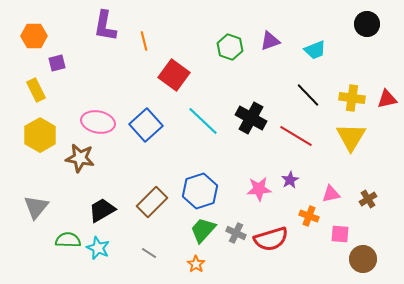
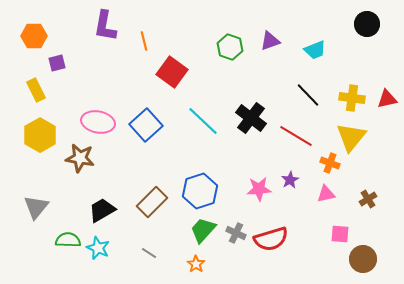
red square: moved 2 px left, 3 px up
black cross: rotated 8 degrees clockwise
yellow triangle: rotated 8 degrees clockwise
pink triangle: moved 5 px left
orange cross: moved 21 px right, 53 px up
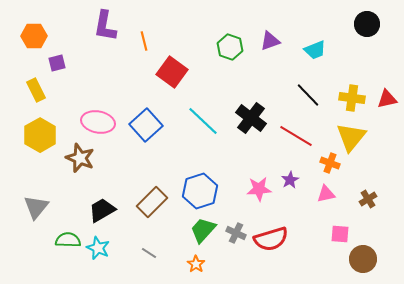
brown star: rotated 12 degrees clockwise
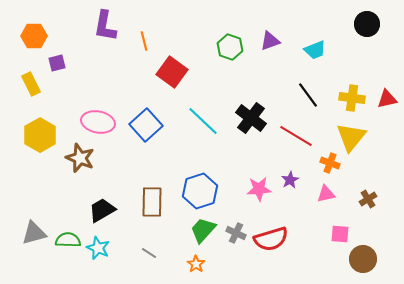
yellow rectangle: moved 5 px left, 6 px up
black line: rotated 8 degrees clockwise
brown rectangle: rotated 44 degrees counterclockwise
gray triangle: moved 2 px left, 26 px down; rotated 36 degrees clockwise
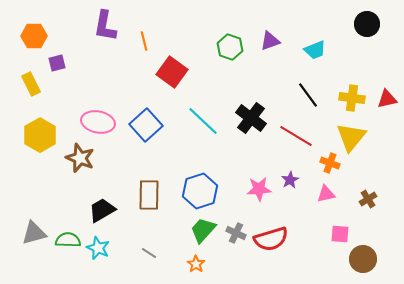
brown rectangle: moved 3 px left, 7 px up
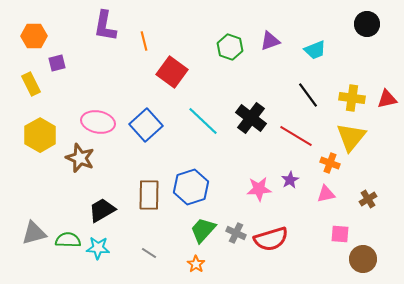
blue hexagon: moved 9 px left, 4 px up
cyan star: rotated 20 degrees counterclockwise
